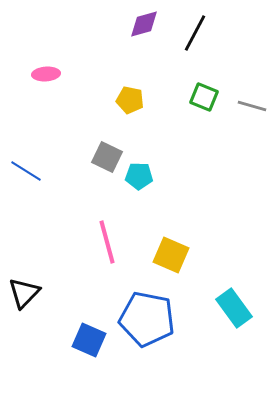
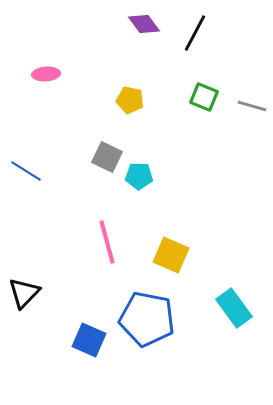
purple diamond: rotated 68 degrees clockwise
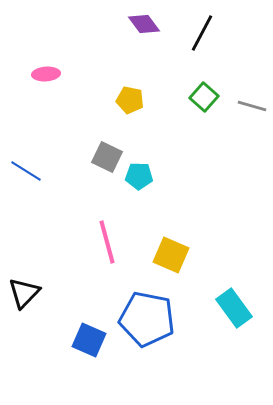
black line: moved 7 px right
green square: rotated 20 degrees clockwise
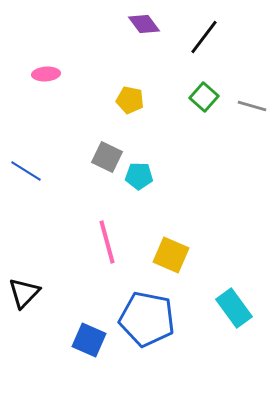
black line: moved 2 px right, 4 px down; rotated 9 degrees clockwise
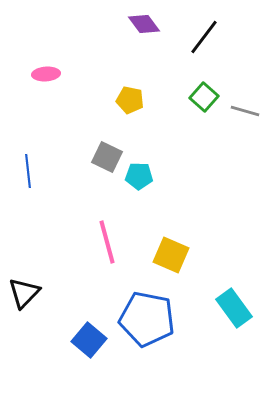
gray line: moved 7 px left, 5 px down
blue line: moved 2 px right; rotated 52 degrees clockwise
blue square: rotated 16 degrees clockwise
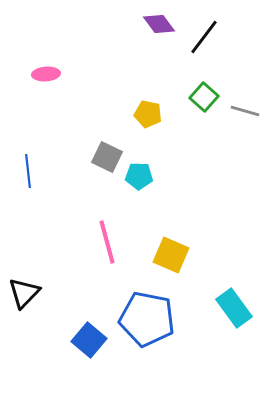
purple diamond: moved 15 px right
yellow pentagon: moved 18 px right, 14 px down
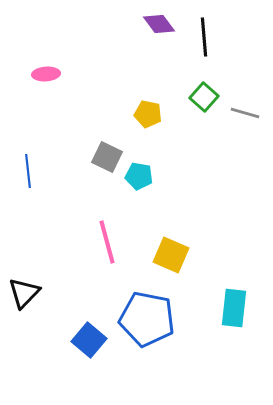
black line: rotated 42 degrees counterclockwise
gray line: moved 2 px down
cyan pentagon: rotated 8 degrees clockwise
cyan rectangle: rotated 42 degrees clockwise
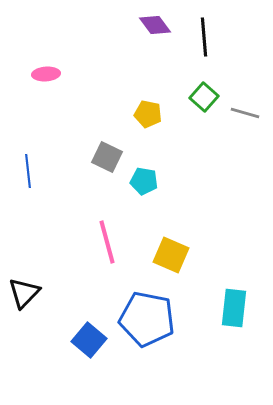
purple diamond: moved 4 px left, 1 px down
cyan pentagon: moved 5 px right, 5 px down
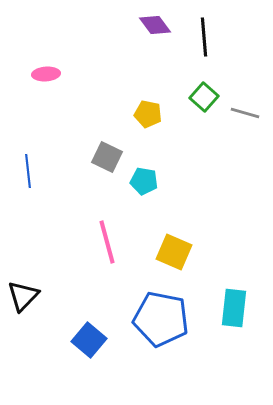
yellow square: moved 3 px right, 3 px up
black triangle: moved 1 px left, 3 px down
blue pentagon: moved 14 px right
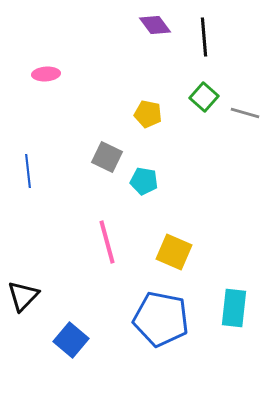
blue square: moved 18 px left
